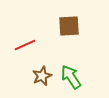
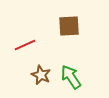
brown star: moved 1 px left, 1 px up; rotated 24 degrees counterclockwise
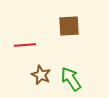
red line: rotated 20 degrees clockwise
green arrow: moved 2 px down
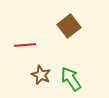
brown square: rotated 35 degrees counterclockwise
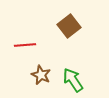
green arrow: moved 2 px right, 1 px down
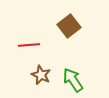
red line: moved 4 px right
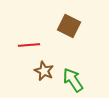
brown square: rotated 25 degrees counterclockwise
brown star: moved 3 px right, 4 px up
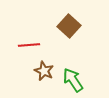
brown square: rotated 15 degrees clockwise
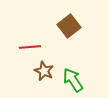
brown square: rotated 10 degrees clockwise
red line: moved 1 px right, 2 px down
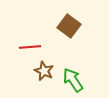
brown square: rotated 15 degrees counterclockwise
